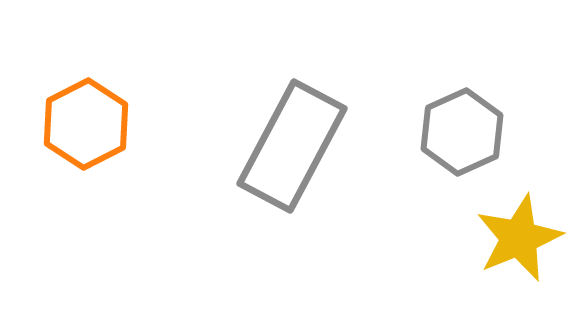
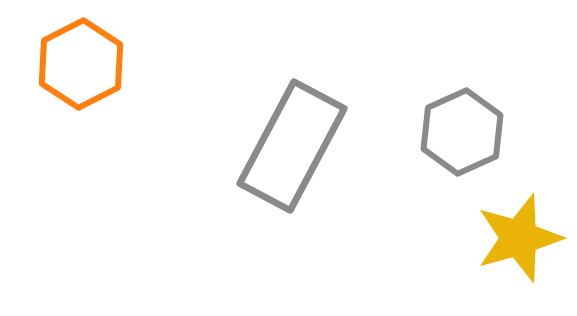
orange hexagon: moved 5 px left, 60 px up
yellow star: rotated 6 degrees clockwise
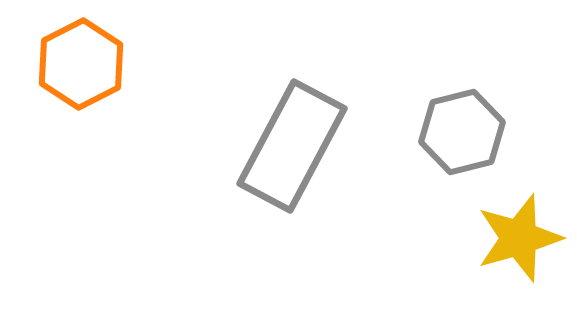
gray hexagon: rotated 10 degrees clockwise
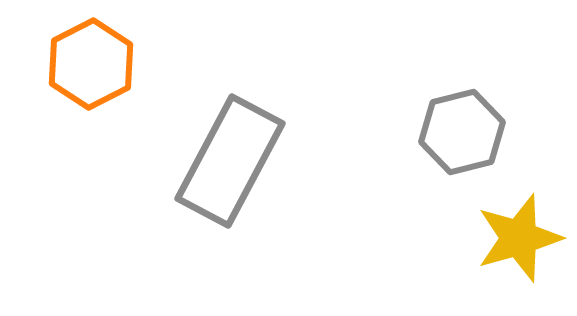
orange hexagon: moved 10 px right
gray rectangle: moved 62 px left, 15 px down
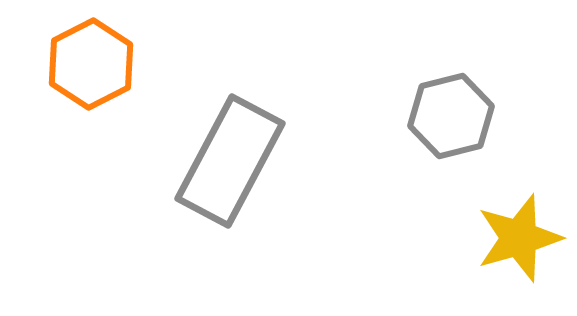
gray hexagon: moved 11 px left, 16 px up
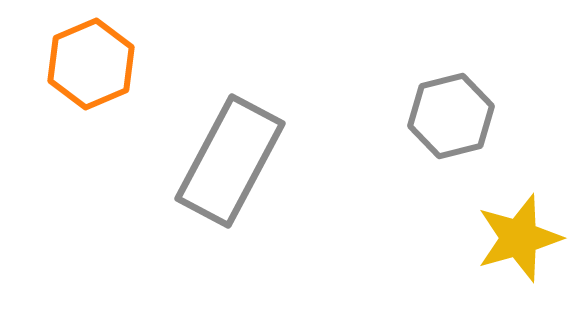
orange hexagon: rotated 4 degrees clockwise
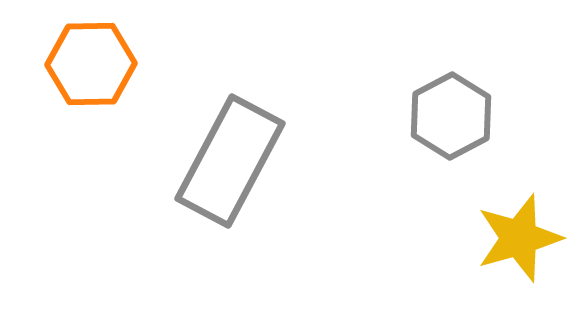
orange hexagon: rotated 22 degrees clockwise
gray hexagon: rotated 14 degrees counterclockwise
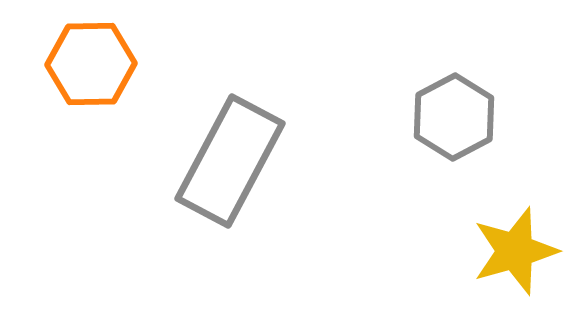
gray hexagon: moved 3 px right, 1 px down
yellow star: moved 4 px left, 13 px down
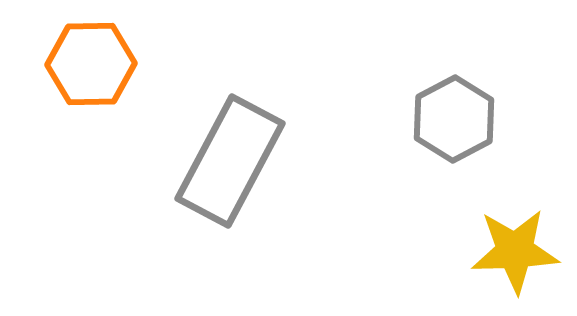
gray hexagon: moved 2 px down
yellow star: rotated 14 degrees clockwise
